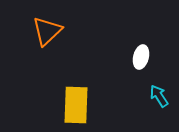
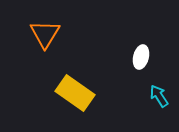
orange triangle: moved 2 px left, 3 px down; rotated 16 degrees counterclockwise
yellow rectangle: moved 1 px left, 12 px up; rotated 57 degrees counterclockwise
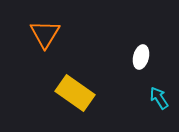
cyan arrow: moved 2 px down
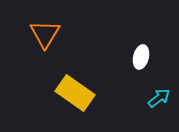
cyan arrow: rotated 85 degrees clockwise
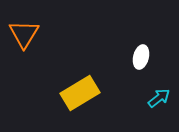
orange triangle: moved 21 px left
yellow rectangle: moved 5 px right; rotated 66 degrees counterclockwise
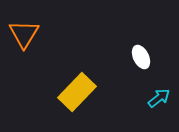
white ellipse: rotated 40 degrees counterclockwise
yellow rectangle: moved 3 px left, 1 px up; rotated 15 degrees counterclockwise
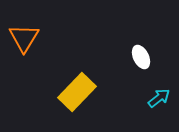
orange triangle: moved 4 px down
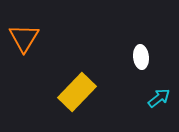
white ellipse: rotated 20 degrees clockwise
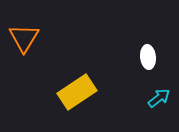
white ellipse: moved 7 px right
yellow rectangle: rotated 12 degrees clockwise
